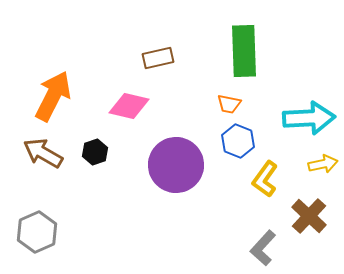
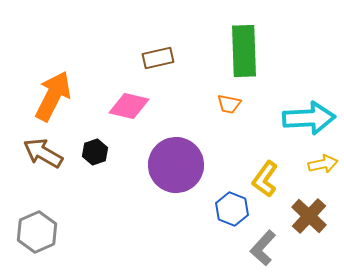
blue hexagon: moved 6 px left, 68 px down
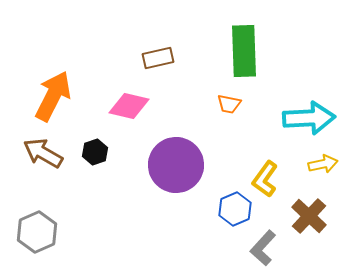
blue hexagon: moved 3 px right; rotated 16 degrees clockwise
